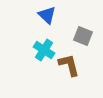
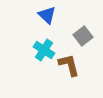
gray square: rotated 30 degrees clockwise
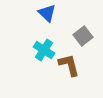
blue triangle: moved 2 px up
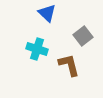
cyan cross: moved 7 px left, 1 px up; rotated 15 degrees counterclockwise
